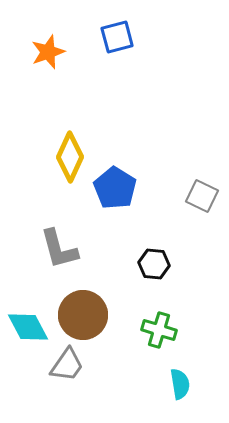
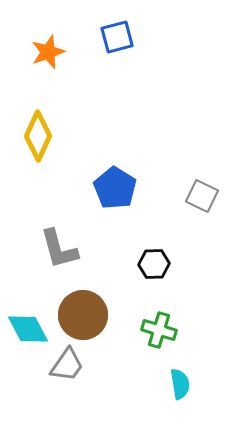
yellow diamond: moved 32 px left, 21 px up
black hexagon: rotated 8 degrees counterclockwise
cyan diamond: moved 2 px down
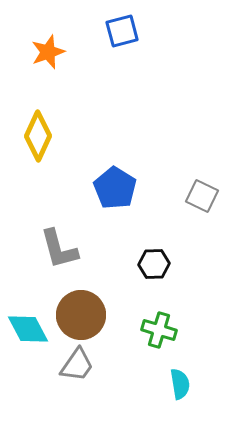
blue square: moved 5 px right, 6 px up
brown circle: moved 2 px left
gray trapezoid: moved 10 px right
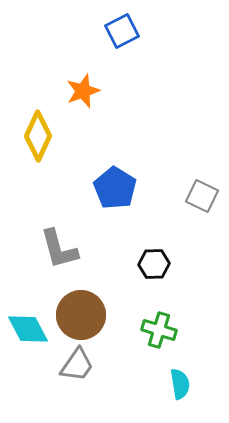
blue square: rotated 12 degrees counterclockwise
orange star: moved 35 px right, 39 px down
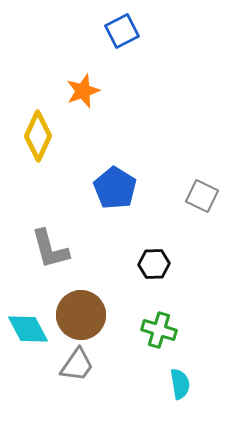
gray L-shape: moved 9 px left
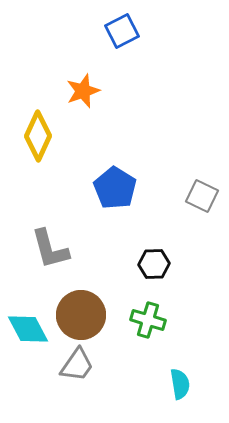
green cross: moved 11 px left, 10 px up
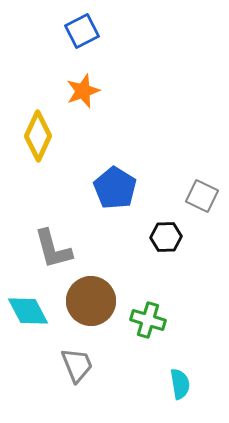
blue square: moved 40 px left
gray L-shape: moved 3 px right
black hexagon: moved 12 px right, 27 px up
brown circle: moved 10 px right, 14 px up
cyan diamond: moved 18 px up
gray trapezoid: rotated 57 degrees counterclockwise
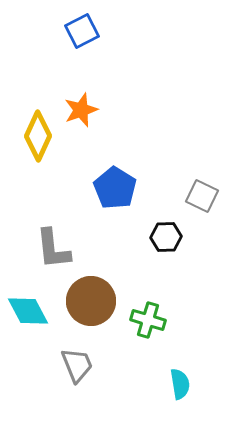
orange star: moved 2 px left, 19 px down
gray L-shape: rotated 9 degrees clockwise
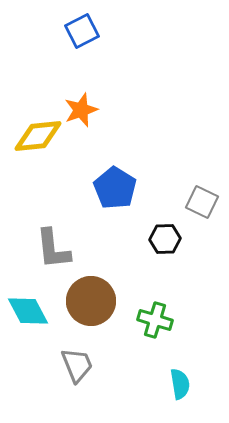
yellow diamond: rotated 60 degrees clockwise
gray square: moved 6 px down
black hexagon: moved 1 px left, 2 px down
green cross: moved 7 px right
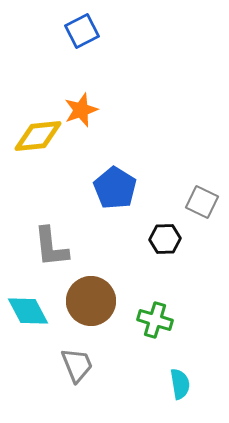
gray L-shape: moved 2 px left, 2 px up
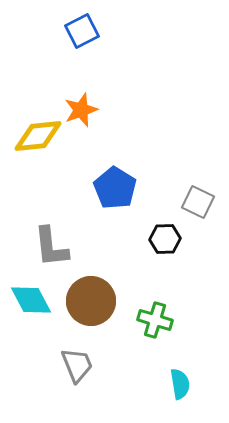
gray square: moved 4 px left
cyan diamond: moved 3 px right, 11 px up
